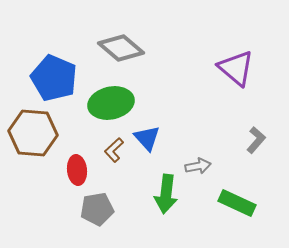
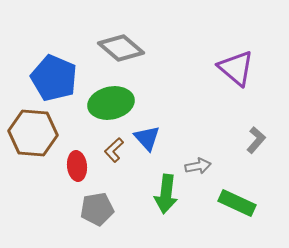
red ellipse: moved 4 px up
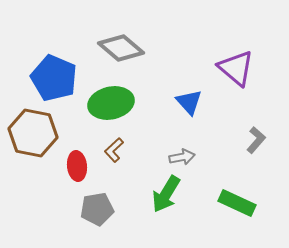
brown hexagon: rotated 6 degrees clockwise
blue triangle: moved 42 px right, 36 px up
gray arrow: moved 16 px left, 9 px up
green arrow: rotated 24 degrees clockwise
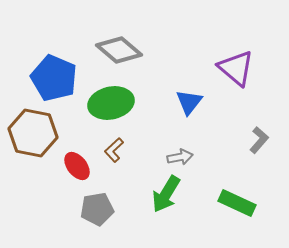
gray diamond: moved 2 px left, 2 px down
blue triangle: rotated 20 degrees clockwise
gray L-shape: moved 3 px right
gray arrow: moved 2 px left
red ellipse: rotated 32 degrees counterclockwise
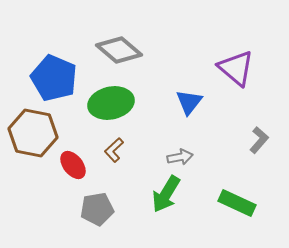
red ellipse: moved 4 px left, 1 px up
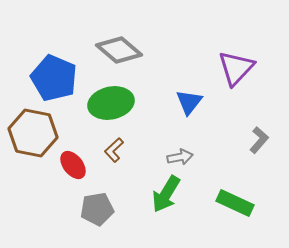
purple triangle: rotated 33 degrees clockwise
green rectangle: moved 2 px left
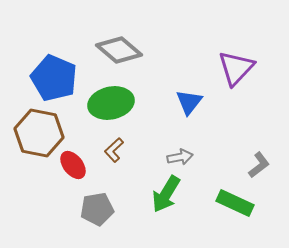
brown hexagon: moved 6 px right
gray L-shape: moved 25 px down; rotated 12 degrees clockwise
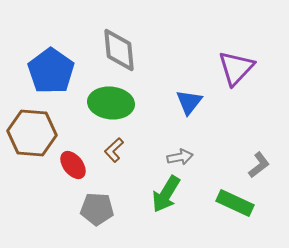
gray diamond: rotated 45 degrees clockwise
blue pentagon: moved 3 px left, 7 px up; rotated 12 degrees clockwise
green ellipse: rotated 18 degrees clockwise
brown hexagon: moved 7 px left; rotated 6 degrees counterclockwise
gray pentagon: rotated 12 degrees clockwise
